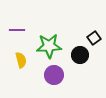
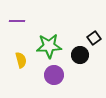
purple line: moved 9 px up
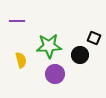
black square: rotated 32 degrees counterclockwise
purple circle: moved 1 px right, 1 px up
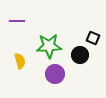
black square: moved 1 px left
yellow semicircle: moved 1 px left, 1 px down
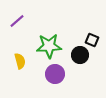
purple line: rotated 42 degrees counterclockwise
black square: moved 1 px left, 2 px down
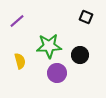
black square: moved 6 px left, 23 px up
purple circle: moved 2 px right, 1 px up
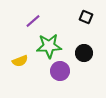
purple line: moved 16 px right
black circle: moved 4 px right, 2 px up
yellow semicircle: rotated 84 degrees clockwise
purple circle: moved 3 px right, 2 px up
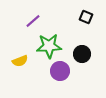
black circle: moved 2 px left, 1 px down
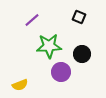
black square: moved 7 px left
purple line: moved 1 px left, 1 px up
yellow semicircle: moved 24 px down
purple circle: moved 1 px right, 1 px down
